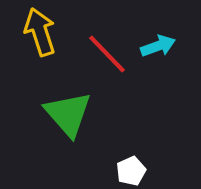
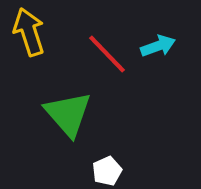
yellow arrow: moved 11 px left
white pentagon: moved 24 px left
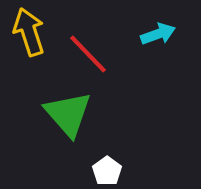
cyan arrow: moved 12 px up
red line: moved 19 px left
white pentagon: rotated 12 degrees counterclockwise
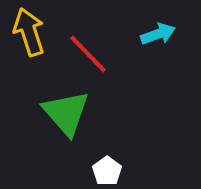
green triangle: moved 2 px left, 1 px up
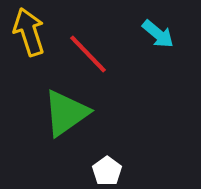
cyan arrow: rotated 60 degrees clockwise
green triangle: rotated 36 degrees clockwise
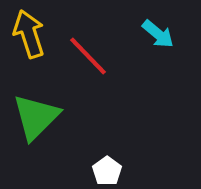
yellow arrow: moved 2 px down
red line: moved 2 px down
green triangle: moved 30 px left, 4 px down; rotated 10 degrees counterclockwise
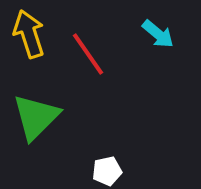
red line: moved 2 px up; rotated 9 degrees clockwise
white pentagon: rotated 24 degrees clockwise
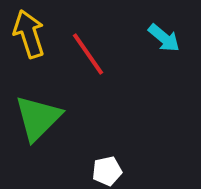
cyan arrow: moved 6 px right, 4 px down
green triangle: moved 2 px right, 1 px down
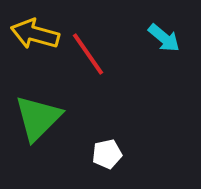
yellow arrow: moved 6 px right; rotated 57 degrees counterclockwise
white pentagon: moved 17 px up
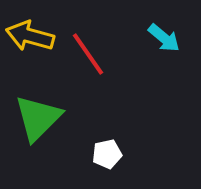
yellow arrow: moved 5 px left, 2 px down
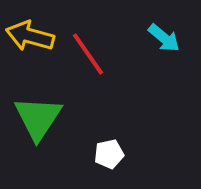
green triangle: rotated 12 degrees counterclockwise
white pentagon: moved 2 px right
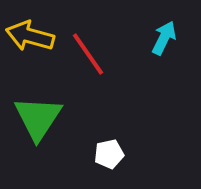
cyan arrow: rotated 104 degrees counterclockwise
